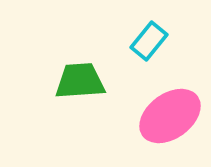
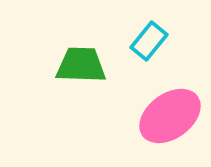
green trapezoid: moved 1 px right, 16 px up; rotated 6 degrees clockwise
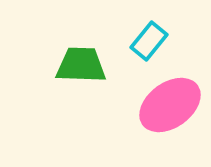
pink ellipse: moved 11 px up
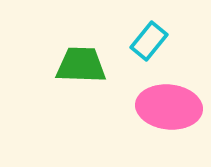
pink ellipse: moved 1 px left, 2 px down; rotated 42 degrees clockwise
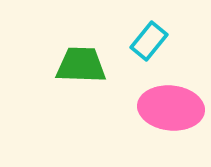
pink ellipse: moved 2 px right, 1 px down
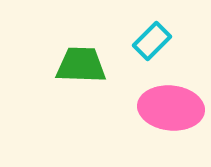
cyan rectangle: moved 3 px right; rotated 6 degrees clockwise
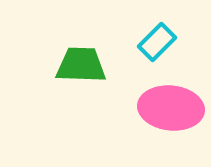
cyan rectangle: moved 5 px right, 1 px down
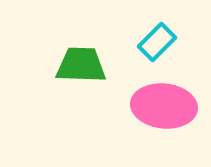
pink ellipse: moved 7 px left, 2 px up
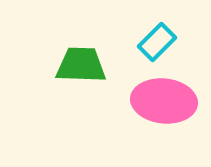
pink ellipse: moved 5 px up
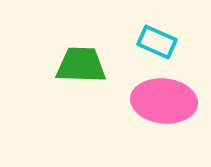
cyan rectangle: rotated 69 degrees clockwise
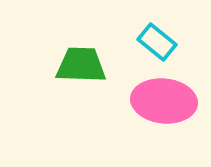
cyan rectangle: rotated 15 degrees clockwise
